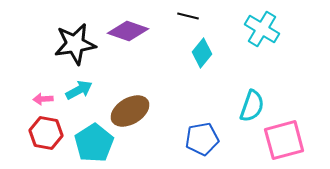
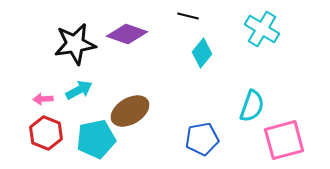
purple diamond: moved 1 px left, 3 px down
red hexagon: rotated 12 degrees clockwise
cyan pentagon: moved 2 px right, 4 px up; rotated 21 degrees clockwise
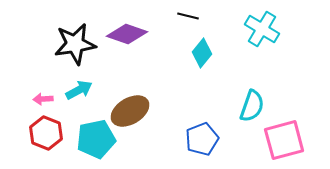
blue pentagon: rotated 12 degrees counterclockwise
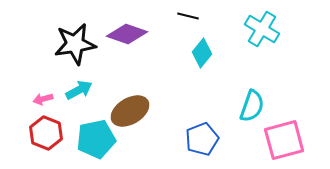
pink arrow: rotated 12 degrees counterclockwise
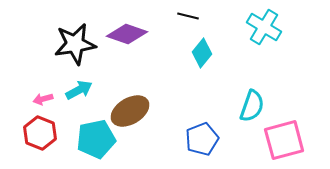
cyan cross: moved 2 px right, 2 px up
red hexagon: moved 6 px left
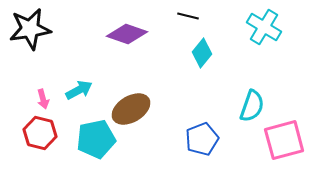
black star: moved 45 px left, 15 px up
pink arrow: rotated 90 degrees counterclockwise
brown ellipse: moved 1 px right, 2 px up
red hexagon: rotated 8 degrees counterclockwise
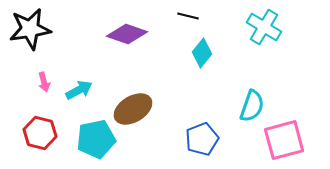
pink arrow: moved 1 px right, 17 px up
brown ellipse: moved 2 px right
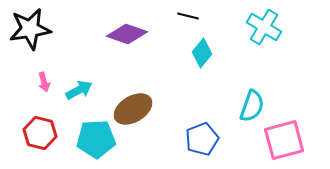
cyan pentagon: rotated 9 degrees clockwise
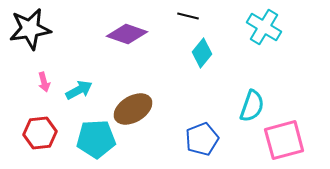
red hexagon: rotated 20 degrees counterclockwise
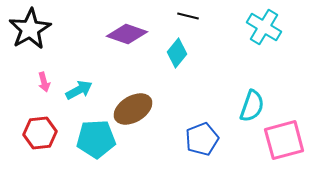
black star: rotated 21 degrees counterclockwise
cyan diamond: moved 25 px left
